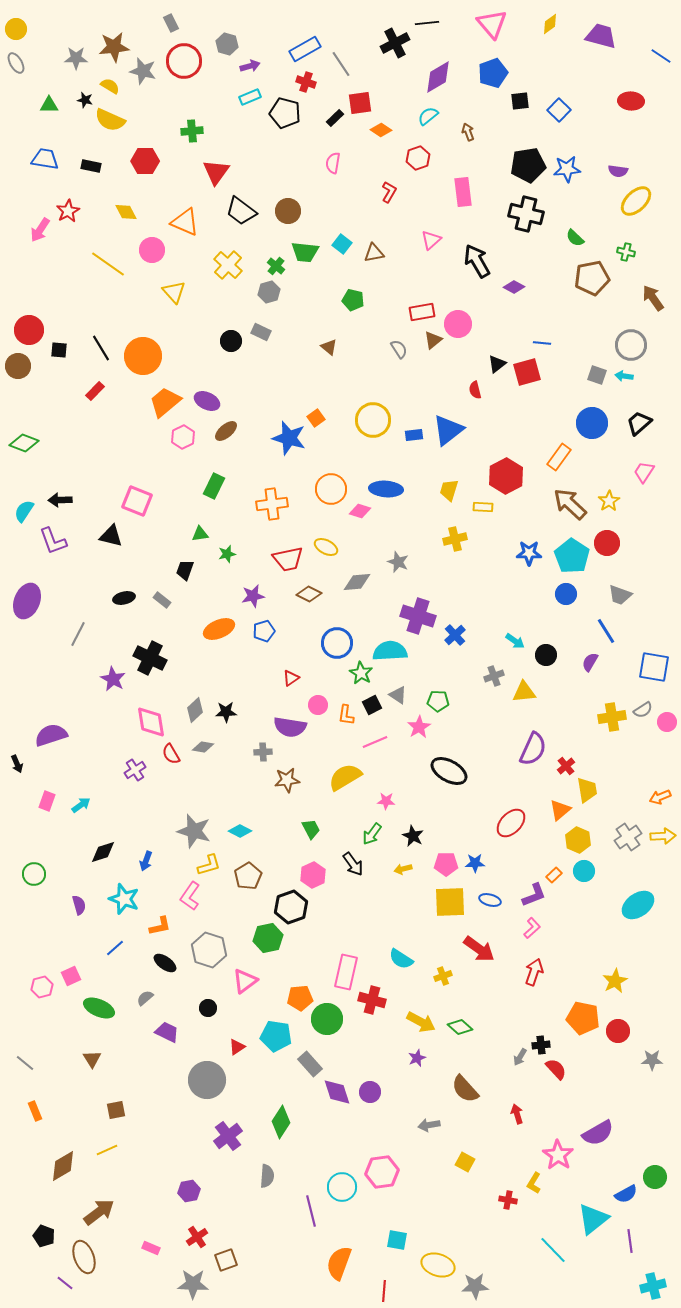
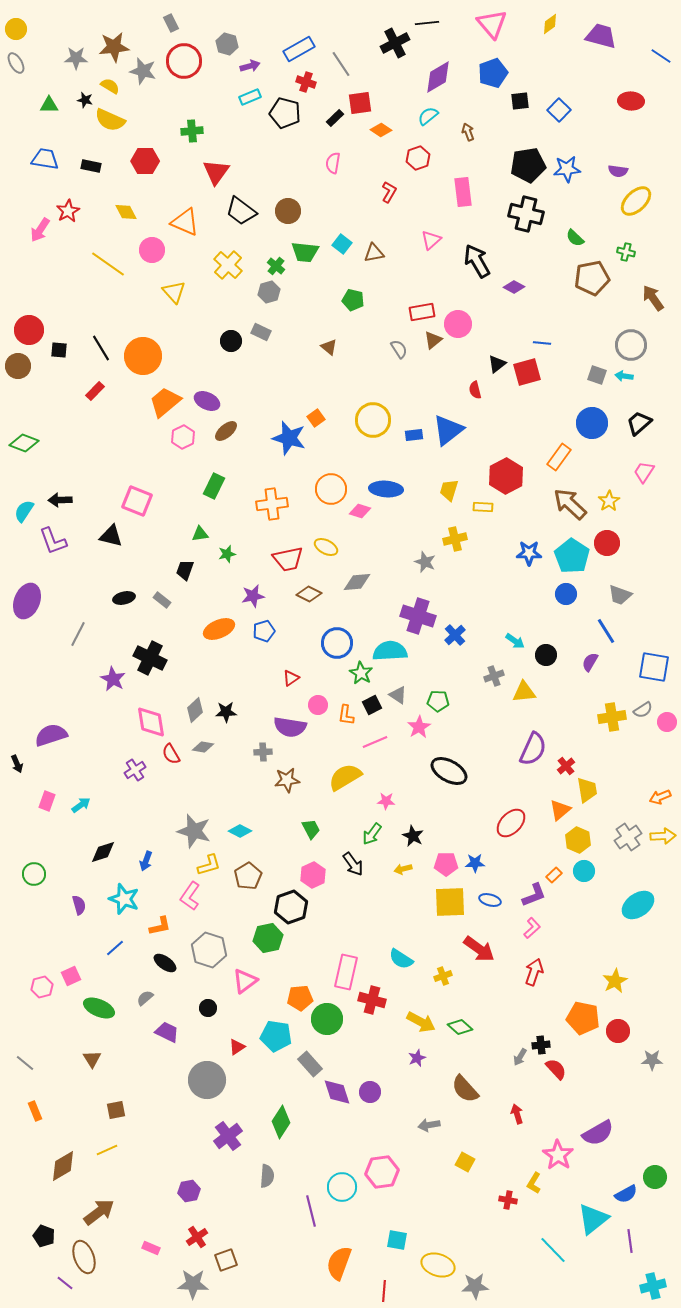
blue rectangle at (305, 49): moved 6 px left
gray star at (398, 562): moved 27 px right
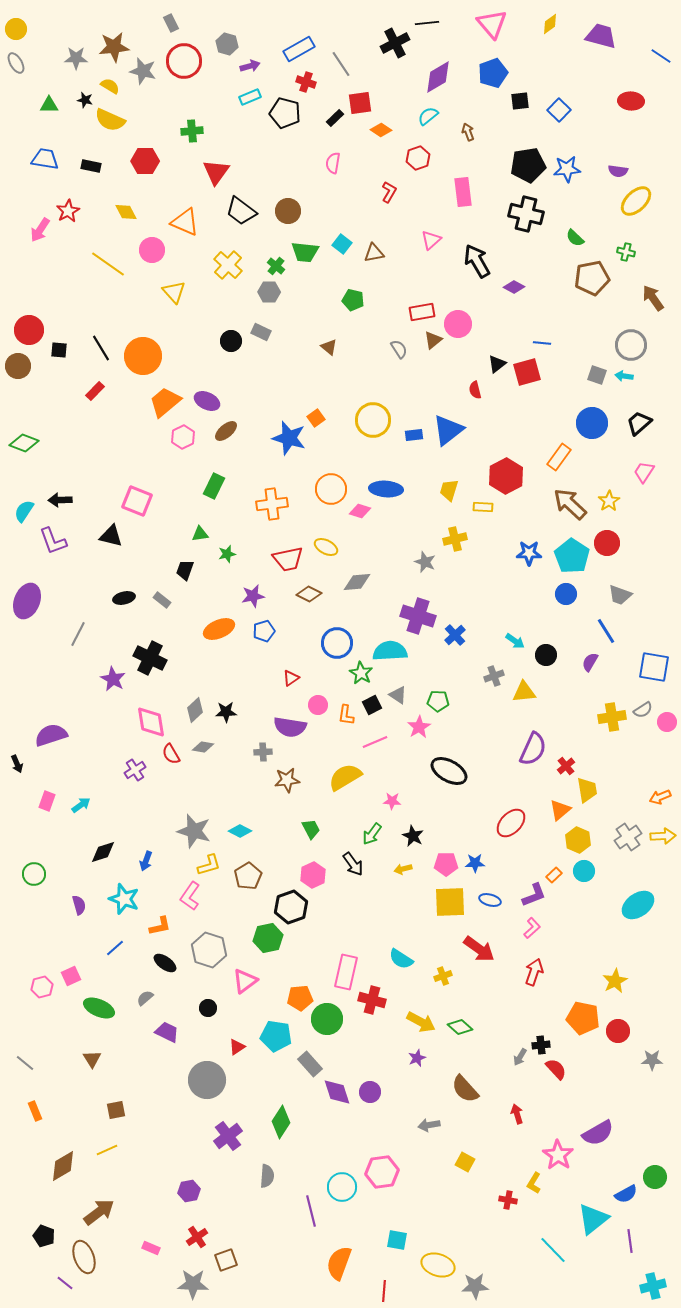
gray hexagon at (269, 292): rotated 15 degrees clockwise
pink star at (386, 801): moved 6 px right
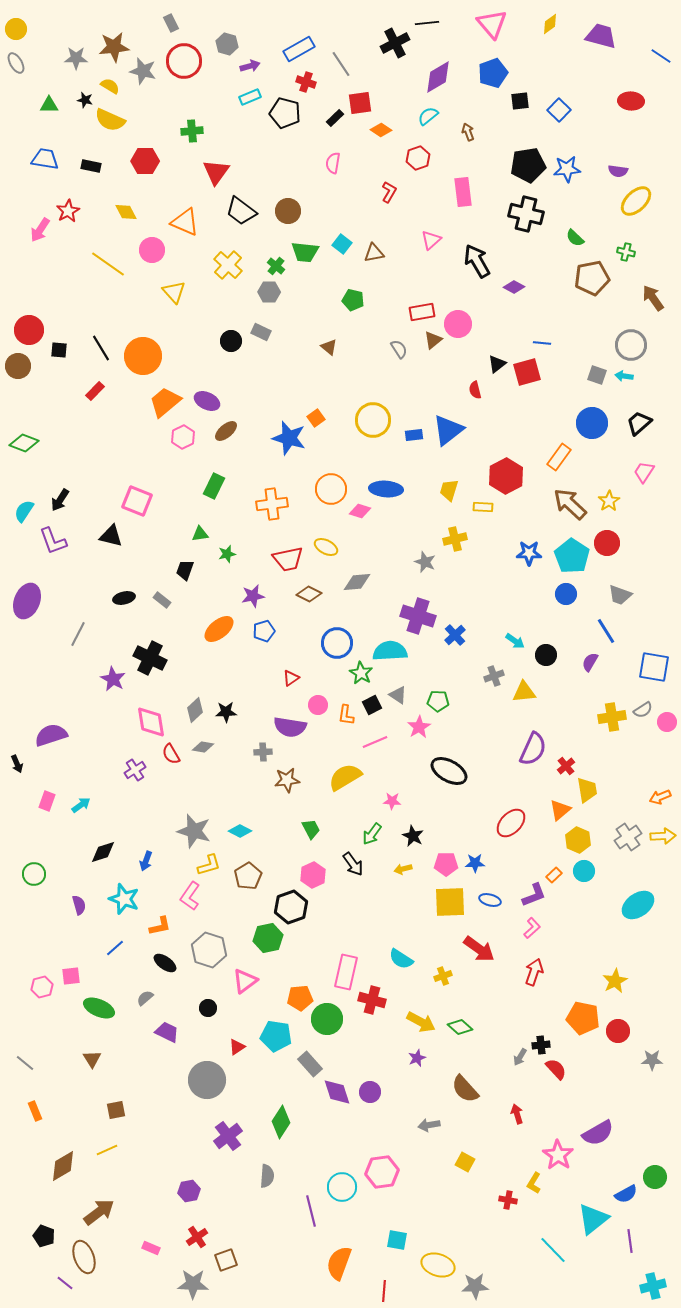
black arrow at (60, 500): rotated 55 degrees counterclockwise
orange ellipse at (219, 629): rotated 16 degrees counterclockwise
pink square at (71, 976): rotated 18 degrees clockwise
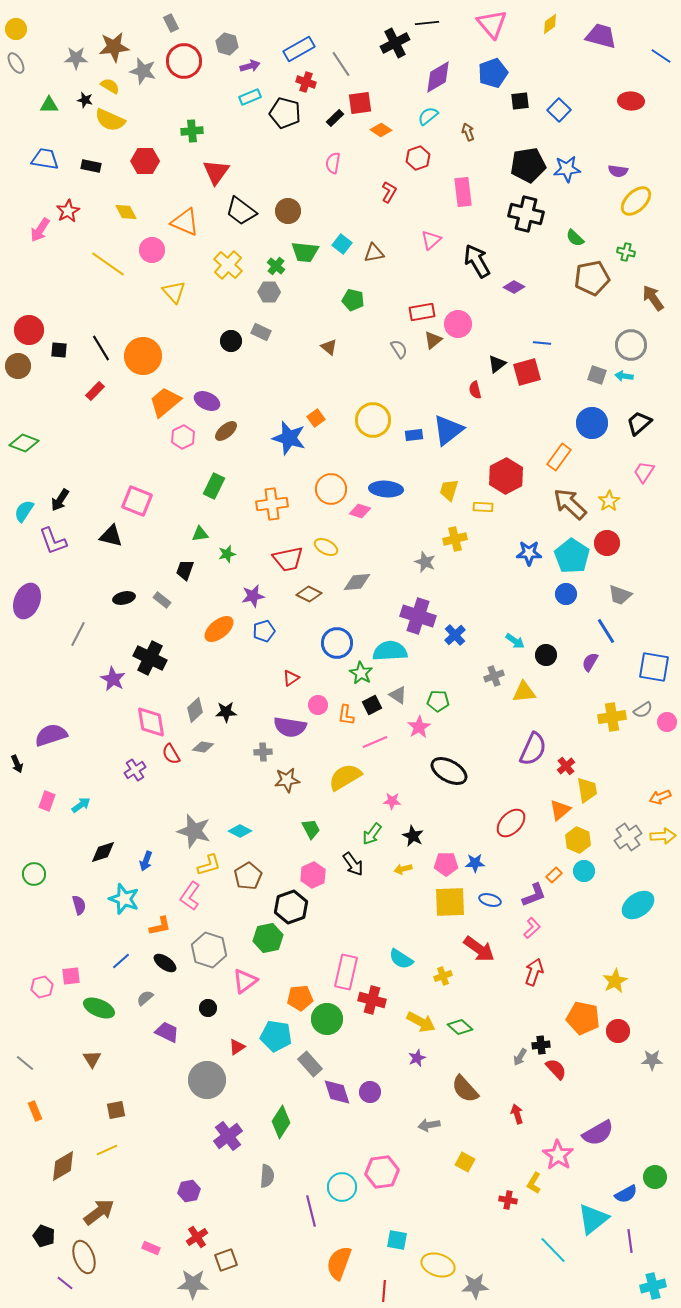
blue line at (115, 948): moved 6 px right, 13 px down
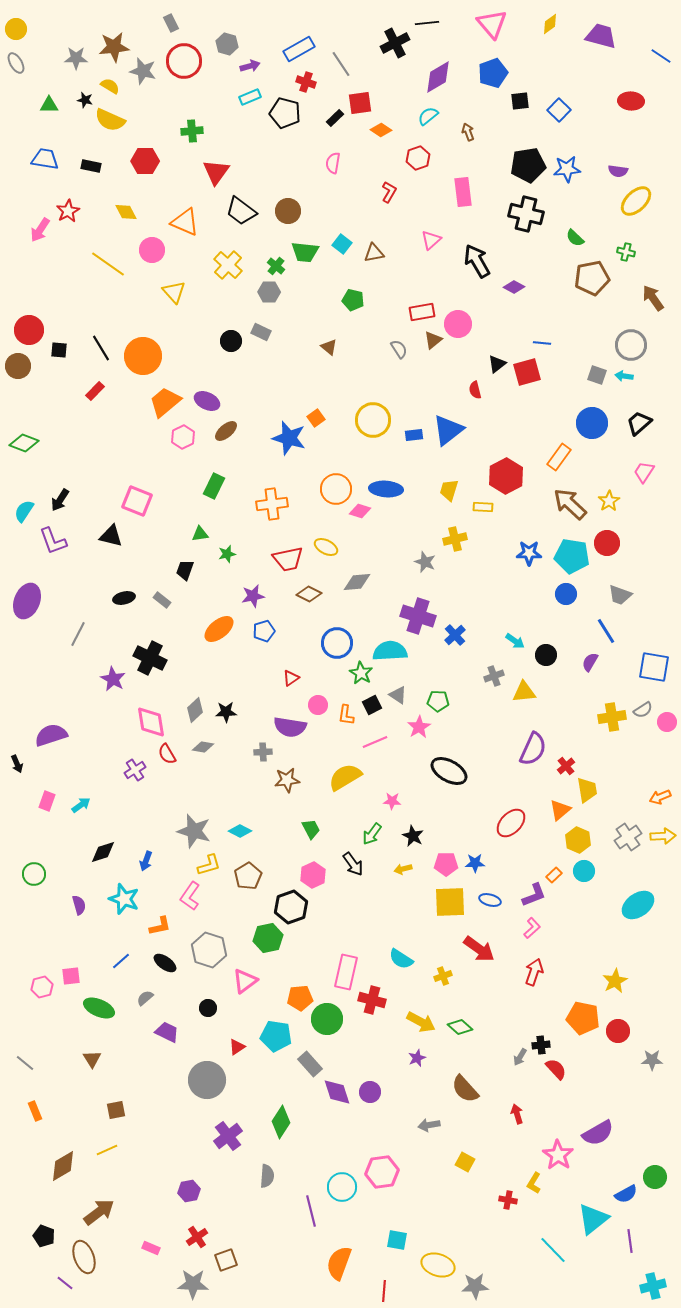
orange circle at (331, 489): moved 5 px right
cyan pentagon at (572, 556): rotated 24 degrees counterclockwise
red semicircle at (171, 754): moved 4 px left
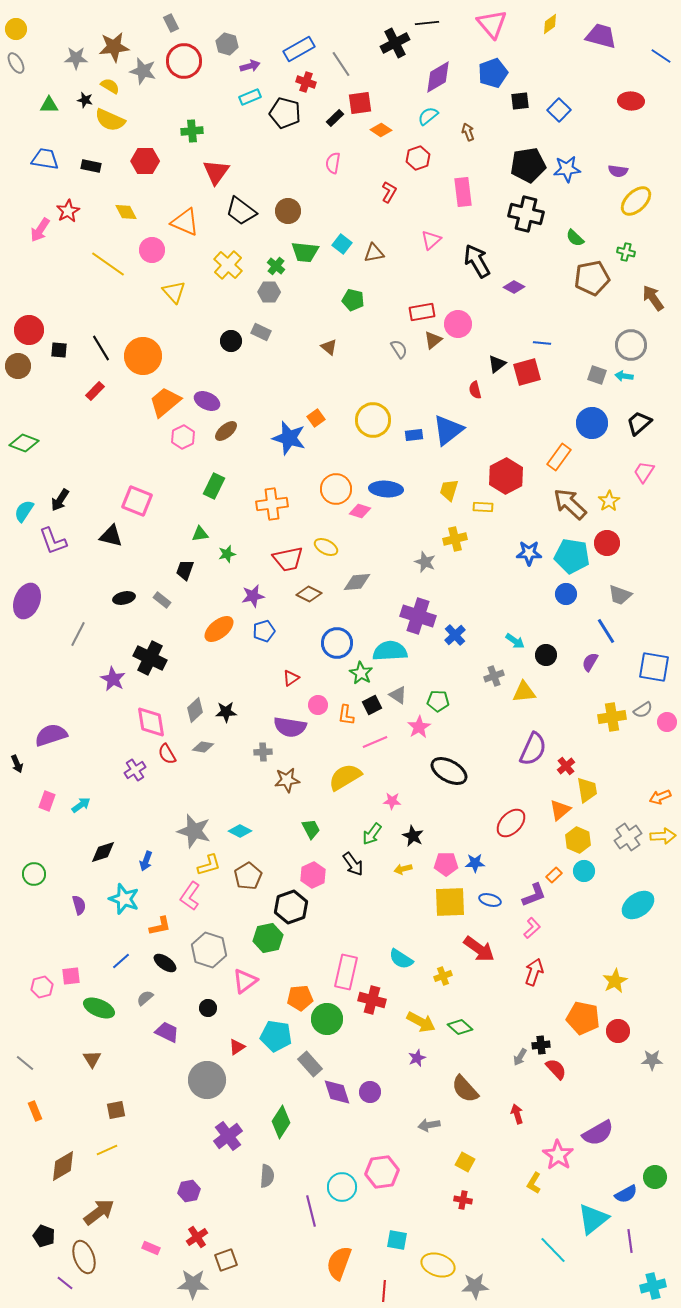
red cross at (508, 1200): moved 45 px left
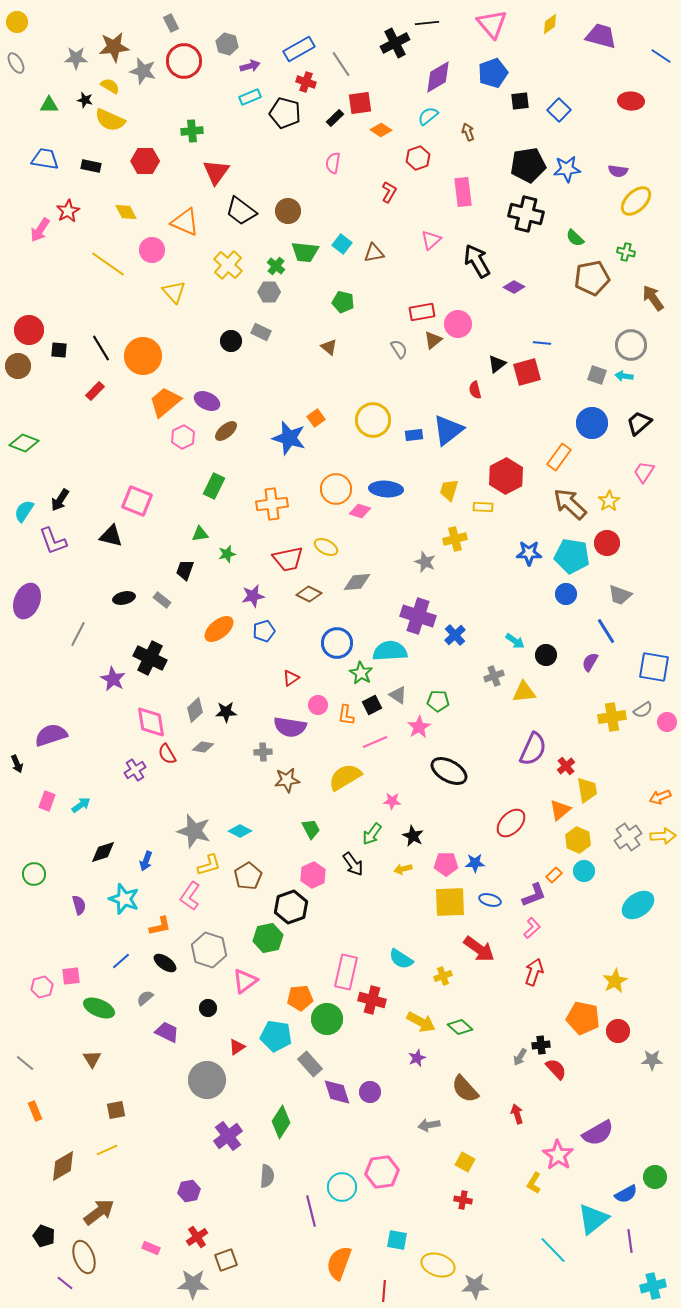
yellow circle at (16, 29): moved 1 px right, 7 px up
green pentagon at (353, 300): moved 10 px left, 2 px down
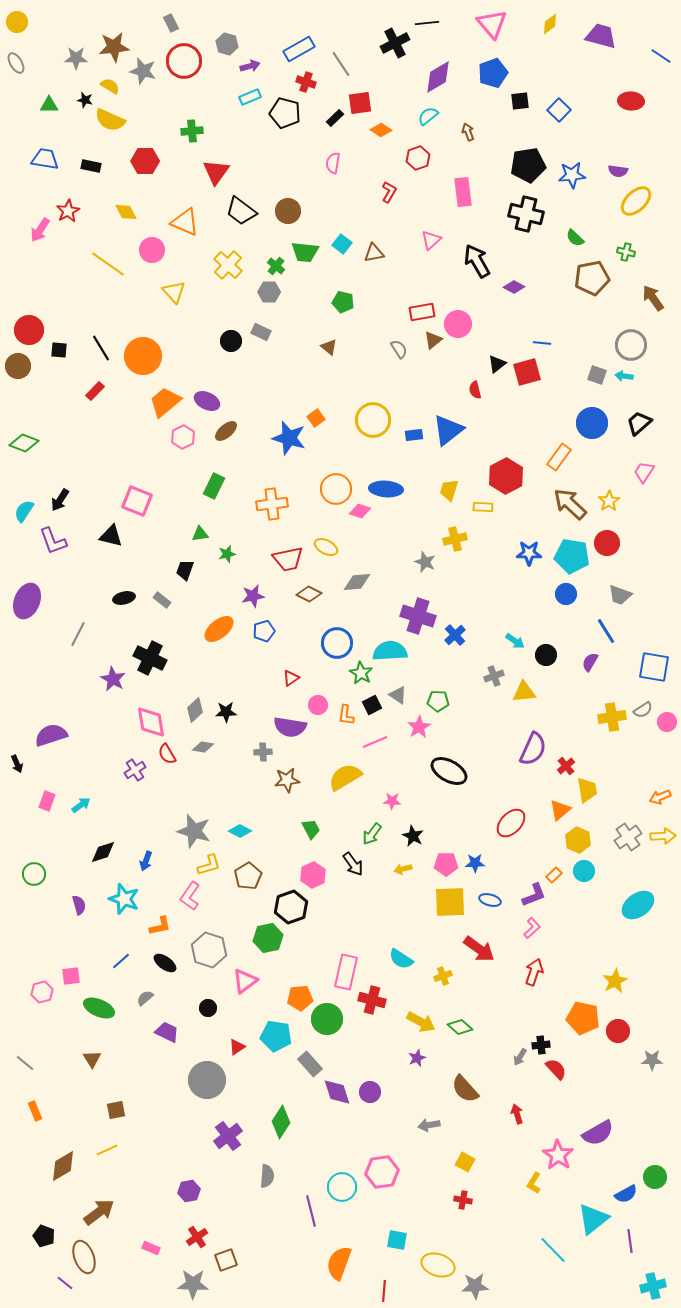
blue star at (567, 169): moved 5 px right, 6 px down
pink hexagon at (42, 987): moved 5 px down
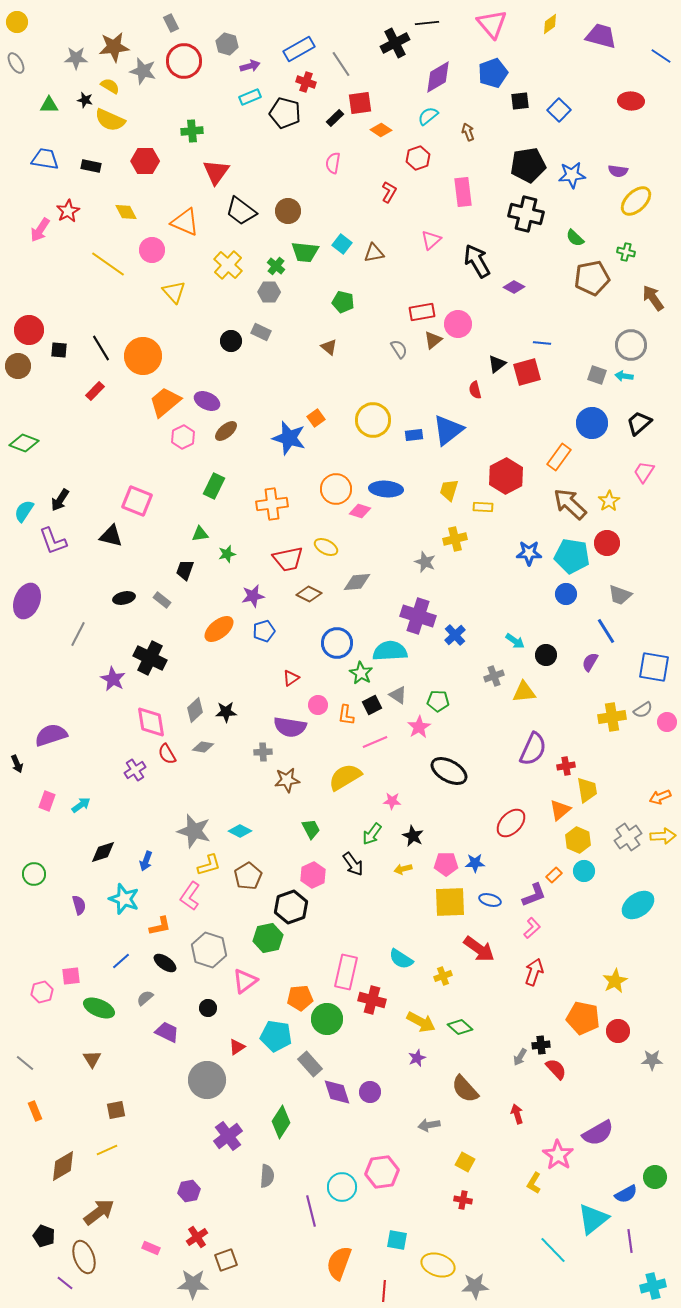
red cross at (566, 766): rotated 30 degrees clockwise
